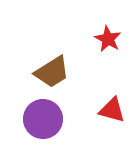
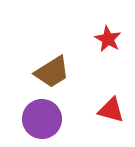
red triangle: moved 1 px left
purple circle: moved 1 px left
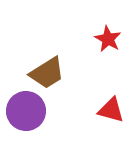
brown trapezoid: moved 5 px left, 1 px down
purple circle: moved 16 px left, 8 px up
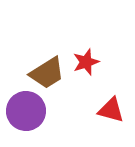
red star: moved 22 px left, 23 px down; rotated 24 degrees clockwise
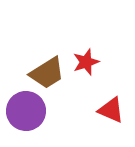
red triangle: rotated 8 degrees clockwise
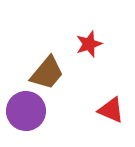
red star: moved 3 px right, 18 px up
brown trapezoid: rotated 18 degrees counterclockwise
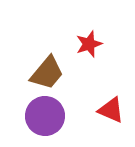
purple circle: moved 19 px right, 5 px down
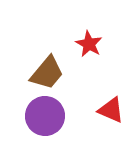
red star: rotated 24 degrees counterclockwise
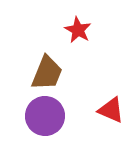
red star: moved 11 px left, 14 px up
brown trapezoid: rotated 18 degrees counterclockwise
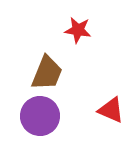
red star: rotated 20 degrees counterclockwise
purple circle: moved 5 px left
